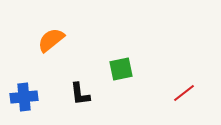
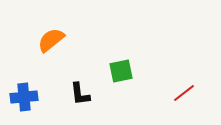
green square: moved 2 px down
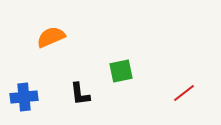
orange semicircle: moved 3 px up; rotated 16 degrees clockwise
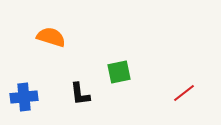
orange semicircle: rotated 40 degrees clockwise
green square: moved 2 px left, 1 px down
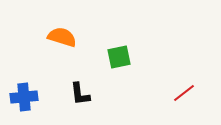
orange semicircle: moved 11 px right
green square: moved 15 px up
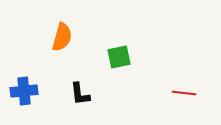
orange semicircle: rotated 88 degrees clockwise
red line: rotated 45 degrees clockwise
blue cross: moved 6 px up
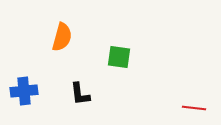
green square: rotated 20 degrees clockwise
red line: moved 10 px right, 15 px down
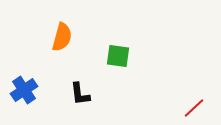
green square: moved 1 px left, 1 px up
blue cross: moved 1 px up; rotated 28 degrees counterclockwise
red line: rotated 50 degrees counterclockwise
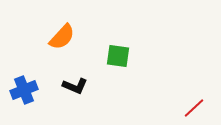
orange semicircle: rotated 28 degrees clockwise
blue cross: rotated 12 degrees clockwise
black L-shape: moved 5 px left, 8 px up; rotated 60 degrees counterclockwise
